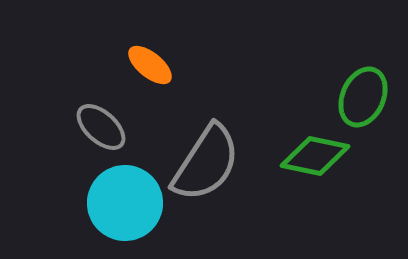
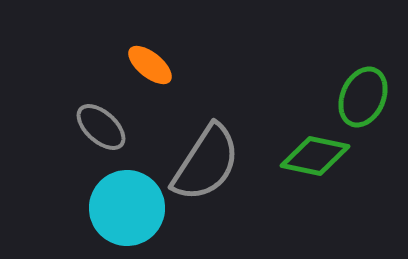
cyan circle: moved 2 px right, 5 px down
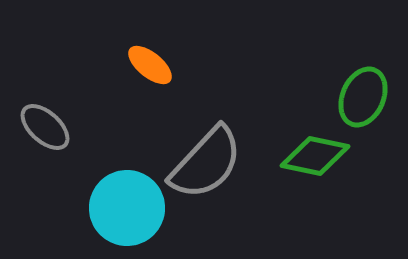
gray ellipse: moved 56 px left
gray semicircle: rotated 10 degrees clockwise
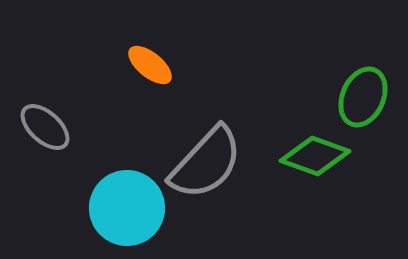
green diamond: rotated 8 degrees clockwise
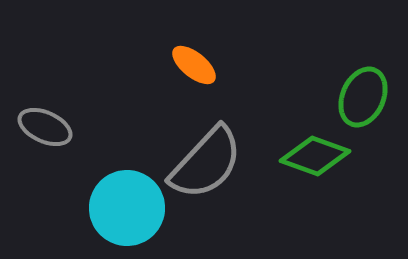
orange ellipse: moved 44 px right
gray ellipse: rotated 18 degrees counterclockwise
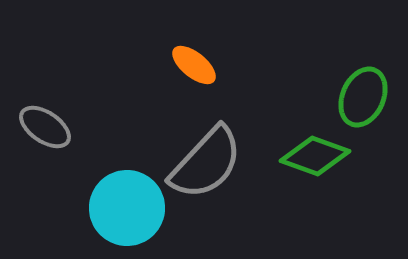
gray ellipse: rotated 10 degrees clockwise
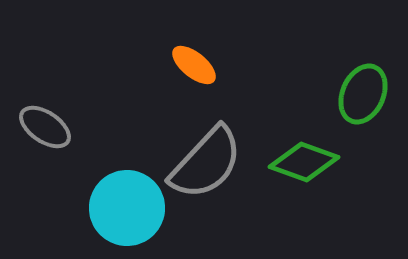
green ellipse: moved 3 px up
green diamond: moved 11 px left, 6 px down
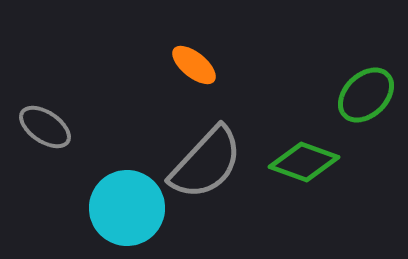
green ellipse: moved 3 px right, 1 px down; rotated 22 degrees clockwise
